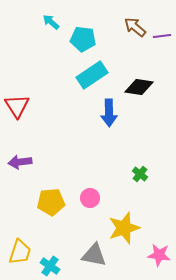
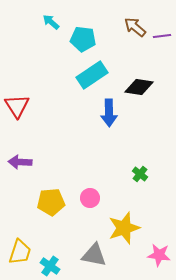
purple arrow: rotated 10 degrees clockwise
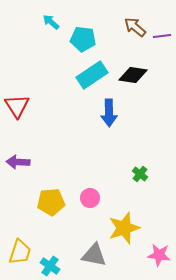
black diamond: moved 6 px left, 12 px up
purple arrow: moved 2 px left
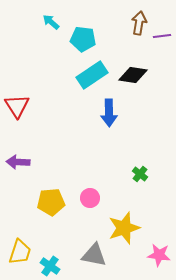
brown arrow: moved 4 px right, 4 px up; rotated 60 degrees clockwise
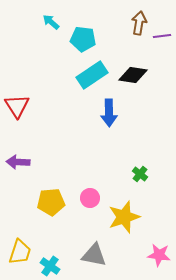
yellow star: moved 11 px up
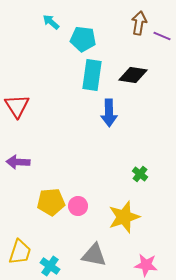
purple line: rotated 30 degrees clockwise
cyan rectangle: rotated 48 degrees counterclockwise
pink circle: moved 12 px left, 8 px down
pink star: moved 13 px left, 10 px down
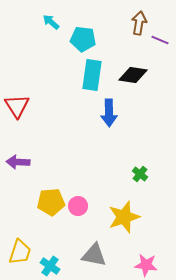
purple line: moved 2 px left, 4 px down
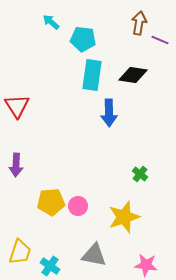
purple arrow: moved 2 px left, 3 px down; rotated 90 degrees counterclockwise
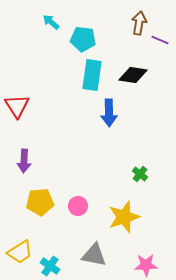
purple arrow: moved 8 px right, 4 px up
yellow pentagon: moved 11 px left
yellow trapezoid: rotated 40 degrees clockwise
pink star: rotated 10 degrees counterclockwise
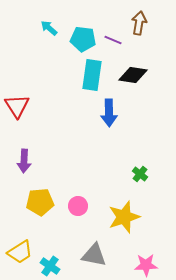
cyan arrow: moved 2 px left, 6 px down
purple line: moved 47 px left
